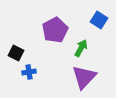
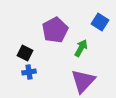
blue square: moved 1 px right, 2 px down
black square: moved 9 px right
purple triangle: moved 1 px left, 4 px down
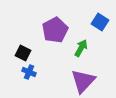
black square: moved 2 px left
blue cross: rotated 32 degrees clockwise
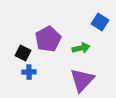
purple pentagon: moved 7 px left, 9 px down
green arrow: rotated 48 degrees clockwise
blue cross: rotated 24 degrees counterclockwise
purple triangle: moved 1 px left, 1 px up
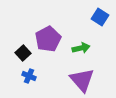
blue square: moved 5 px up
black square: rotated 21 degrees clockwise
blue cross: moved 4 px down; rotated 24 degrees clockwise
purple triangle: rotated 24 degrees counterclockwise
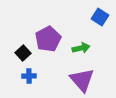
blue cross: rotated 24 degrees counterclockwise
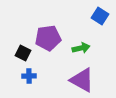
blue square: moved 1 px up
purple pentagon: moved 1 px up; rotated 20 degrees clockwise
black square: rotated 21 degrees counterclockwise
purple triangle: rotated 20 degrees counterclockwise
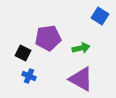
blue cross: rotated 24 degrees clockwise
purple triangle: moved 1 px left, 1 px up
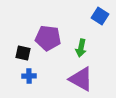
purple pentagon: rotated 15 degrees clockwise
green arrow: rotated 114 degrees clockwise
black square: rotated 14 degrees counterclockwise
blue cross: rotated 24 degrees counterclockwise
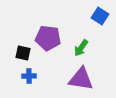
green arrow: rotated 24 degrees clockwise
purple triangle: rotated 20 degrees counterclockwise
